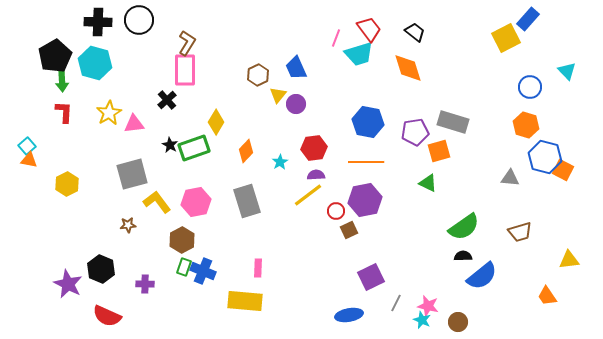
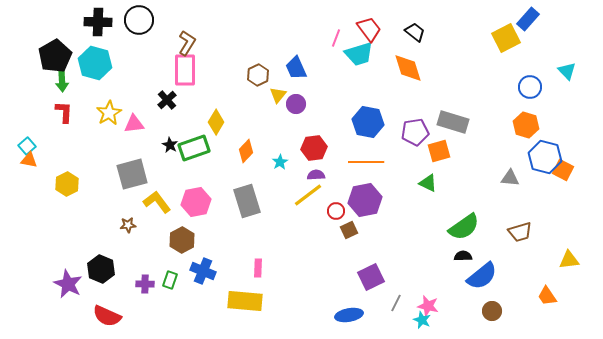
green rectangle at (184, 267): moved 14 px left, 13 px down
brown circle at (458, 322): moved 34 px right, 11 px up
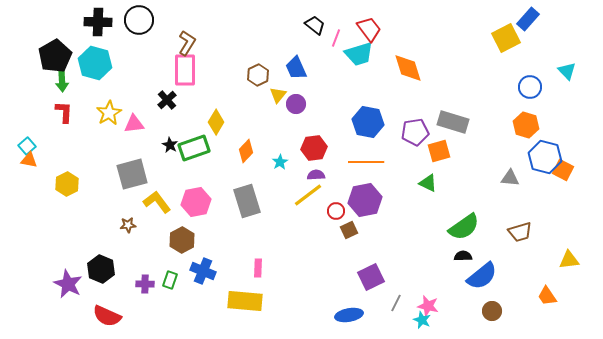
black trapezoid at (415, 32): moved 100 px left, 7 px up
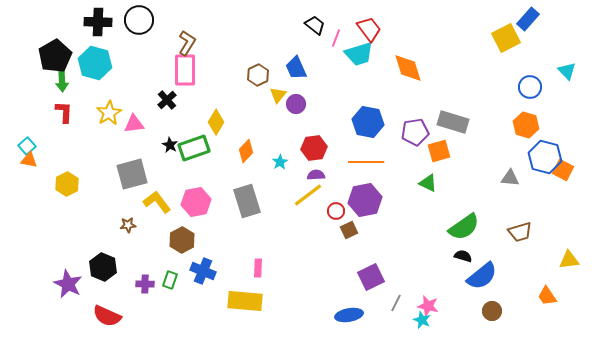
black semicircle at (463, 256): rotated 18 degrees clockwise
black hexagon at (101, 269): moved 2 px right, 2 px up
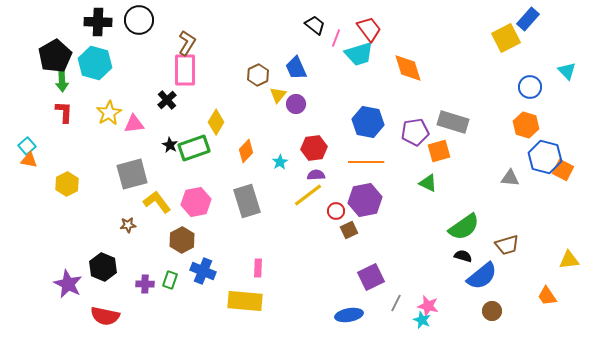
brown trapezoid at (520, 232): moved 13 px left, 13 px down
red semicircle at (107, 316): moved 2 px left; rotated 12 degrees counterclockwise
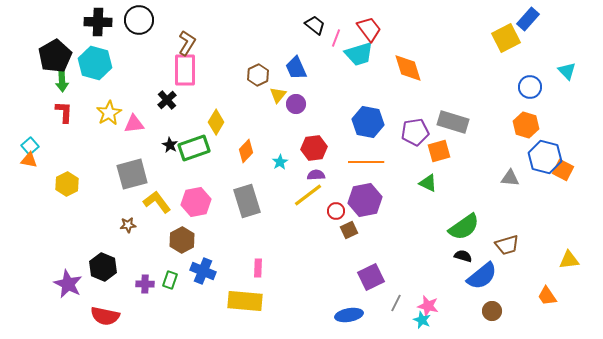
cyan square at (27, 146): moved 3 px right
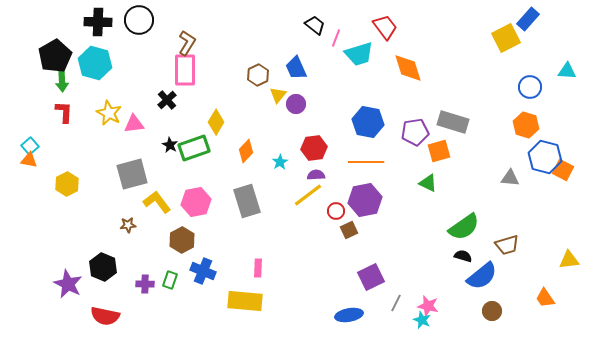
red trapezoid at (369, 29): moved 16 px right, 2 px up
cyan triangle at (567, 71): rotated 42 degrees counterclockwise
yellow star at (109, 113): rotated 15 degrees counterclockwise
orange trapezoid at (547, 296): moved 2 px left, 2 px down
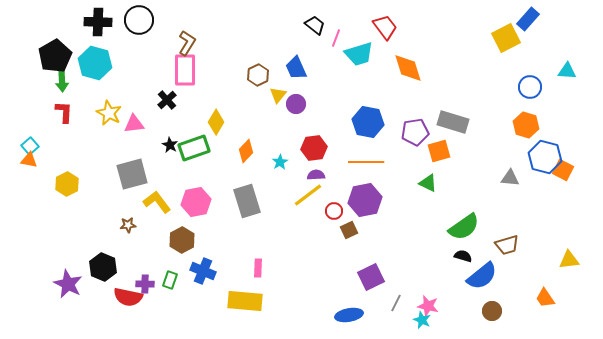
red circle at (336, 211): moved 2 px left
red semicircle at (105, 316): moved 23 px right, 19 px up
